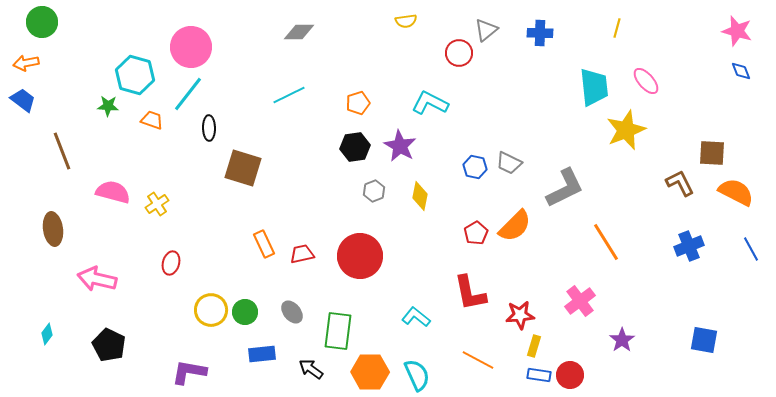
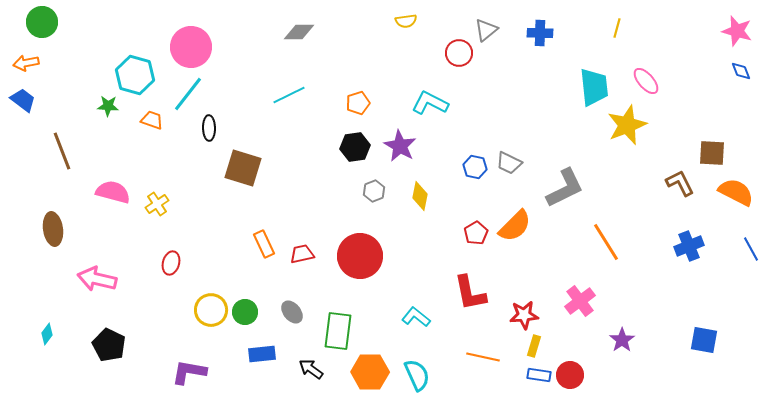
yellow star at (626, 130): moved 1 px right, 5 px up
red star at (520, 315): moved 4 px right
orange line at (478, 360): moved 5 px right, 3 px up; rotated 16 degrees counterclockwise
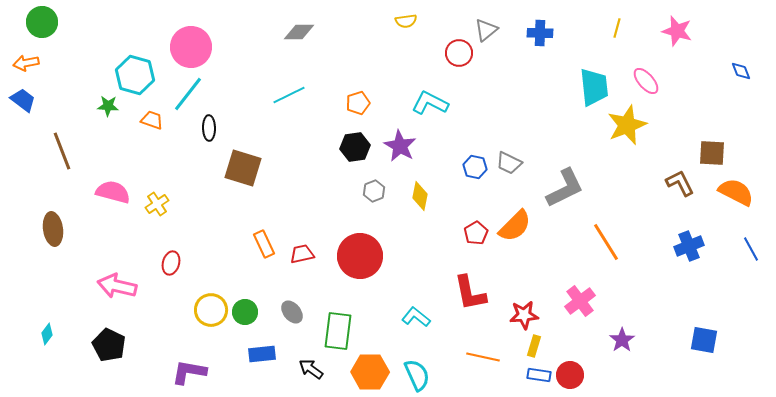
pink star at (737, 31): moved 60 px left
pink arrow at (97, 279): moved 20 px right, 7 px down
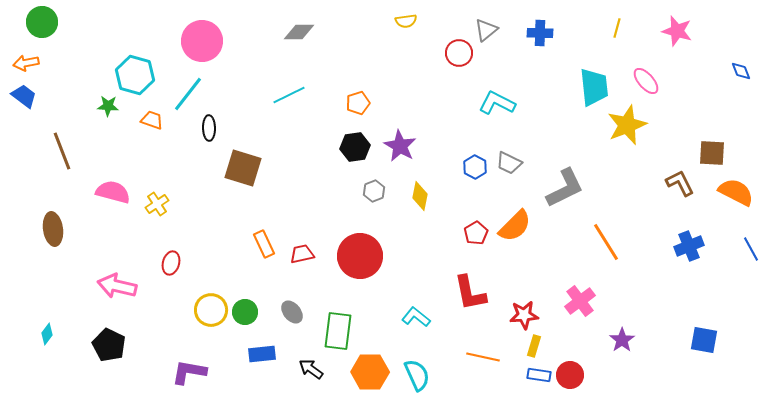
pink circle at (191, 47): moved 11 px right, 6 px up
blue trapezoid at (23, 100): moved 1 px right, 4 px up
cyan L-shape at (430, 103): moved 67 px right
blue hexagon at (475, 167): rotated 15 degrees clockwise
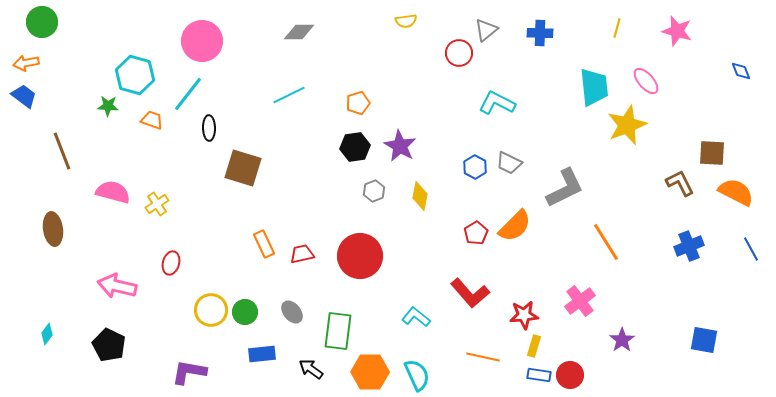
red L-shape at (470, 293): rotated 30 degrees counterclockwise
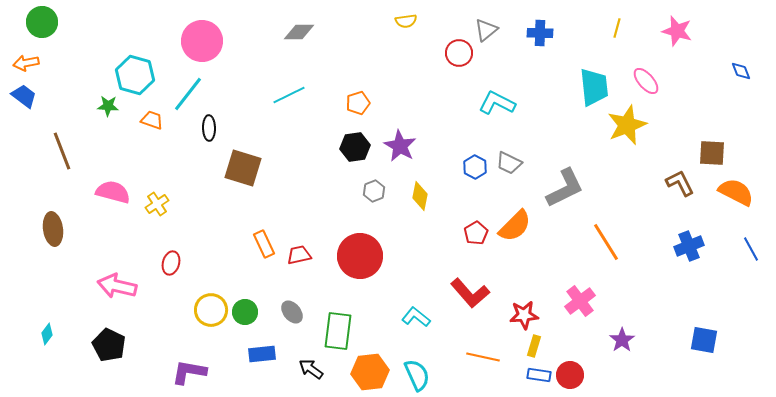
red trapezoid at (302, 254): moved 3 px left, 1 px down
orange hexagon at (370, 372): rotated 6 degrees counterclockwise
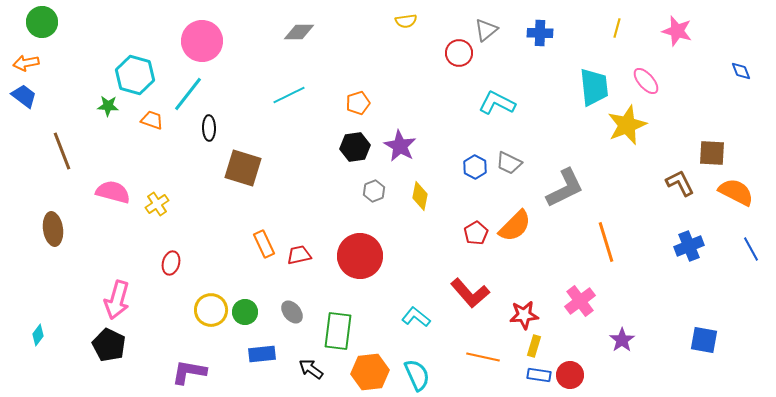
orange line at (606, 242): rotated 15 degrees clockwise
pink arrow at (117, 286): moved 14 px down; rotated 87 degrees counterclockwise
cyan diamond at (47, 334): moved 9 px left, 1 px down
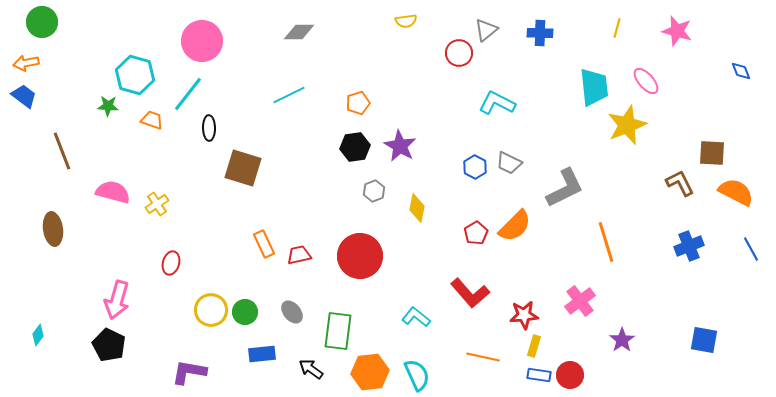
yellow diamond at (420, 196): moved 3 px left, 12 px down
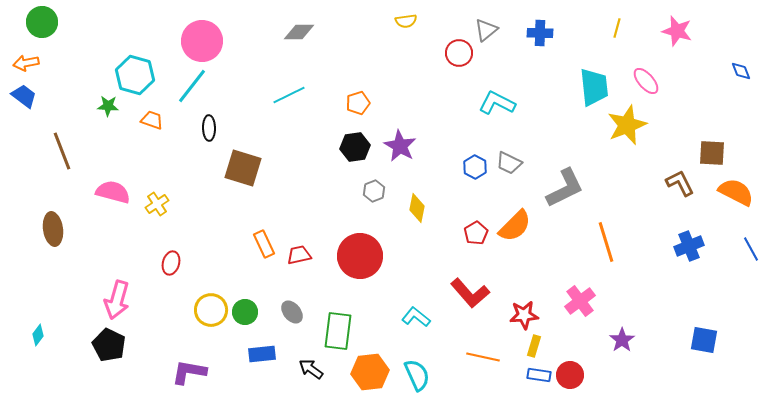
cyan line at (188, 94): moved 4 px right, 8 px up
